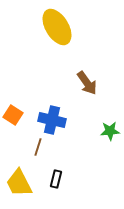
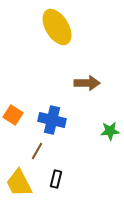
brown arrow: rotated 55 degrees counterclockwise
brown line: moved 1 px left, 4 px down; rotated 12 degrees clockwise
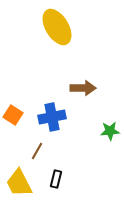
brown arrow: moved 4 px left, 5 px down
blue cross: moved 3 px up; rotated 24 degrees counterclockwise
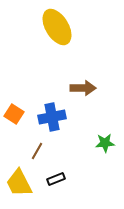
orange square: moved 1 px right, 1 px up
green star: moved 5 px left, 12 px down
black rectangle: rotated 54 degrees clockwise
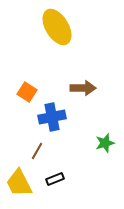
orange square: moved 13 px right, 22 px up
green star: rotated 12 degrees counterclockwise
black rectangle: moved 1 px left
